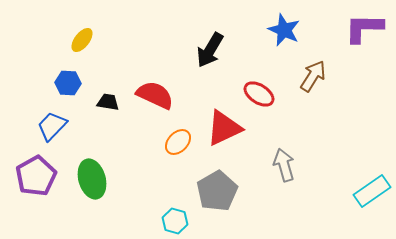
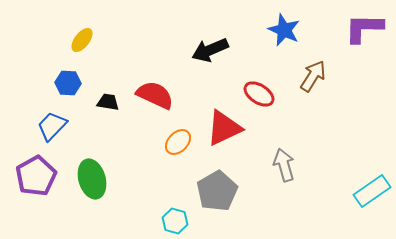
black arrow: rotated 36 degrees clockwise
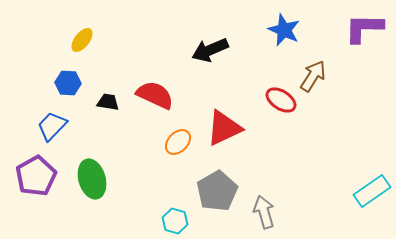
red ellipse: moved 22 px right, 6 px down
gray arrow: moved 20 px left, 47 px down
